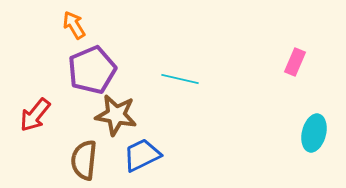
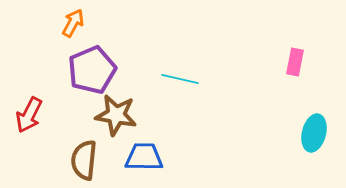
orange arrow: moved 1 px left, 2 px up; rotated 60 degrees clockwise
pink rectangle: rotated 12 degrees counterclockwise
red arrow: moved 6 px left; rotated 12 degrees counterclockwise
blue trapezoid: moved 2 px right, 2 px down; rotated 27 degrees clockwise
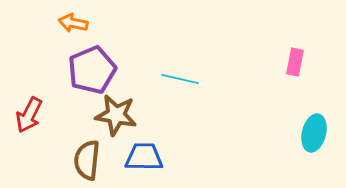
orange arrow: rotated 108 degrees counterclockwise
brown semicircle: moved 3 px right
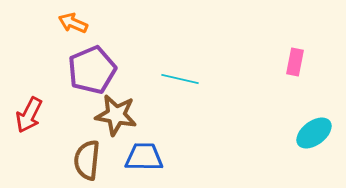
orange arrow: rotated 12 degrees clockwise
cyan ellipse: rotated 39 degrees clockwise
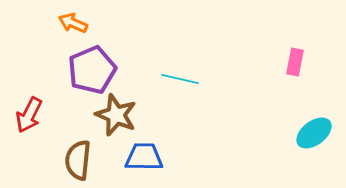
brown star: rotated 12 degrees clockwise
brown semicircle: moved 9 px left
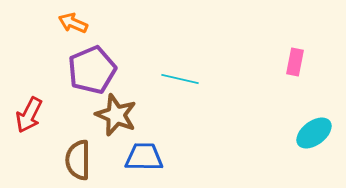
brown semicircle: rotated 6 degrees counterclockwise
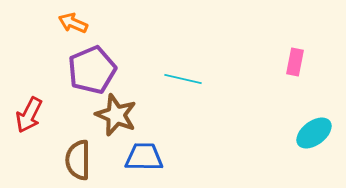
cyan line: moved 3 px right
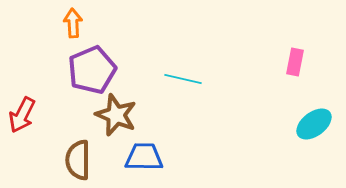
orange arrow: rotated 64 degrees clockwise
red arrow: moved 7 px left
cyan ellipse: moved 9 px up
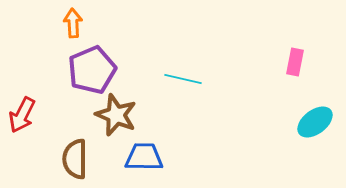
cyan ellipse: moved 1 px right, 2 px up
brown semicircle: moved 3 px left, 1 px up
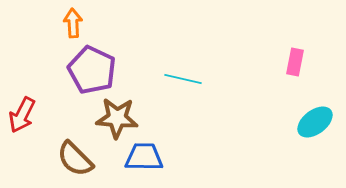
purple pentagon: rotated 24 degrees counterclockwise
brown star: moved 1 px right, 3 px down; rotated 18 degrees counterclockwise
brown semicircle: rotated 45 degrees counterclockwise
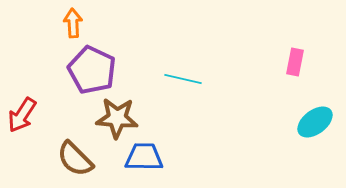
red arrow: rotated 6 degrees clockwise
